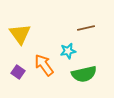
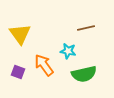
cyan star: rotated 21 degrees clockwise
purple square: rotated 16 degrees counterclockwise
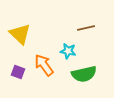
yellow triangle: rotated 10 degrees counterclockwise
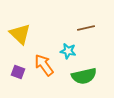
green semicircle: moved 2 px down
